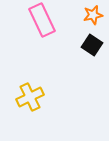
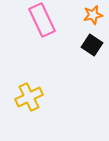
yellow cross: moved 1 px left
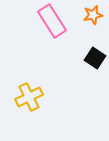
pink rectangle: moved 10 px right, 1 px down; rotated 8 degrees counterclockwise
black square: moved 3 px right, 13 px down
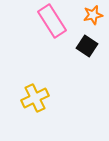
black square: moved 8 px left, 12 px up
yellow cross: moved 6 px right, 1 px down
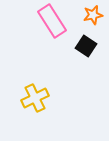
black square: moved 1 px left
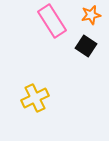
orange star: moved 2 px left
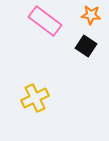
orange star: rotated 18 degrees clockwise
pink rectangle: moved 7 px left; rotated 20 degrees counterclockwise
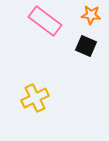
black square: rotated 10 degrees counterclockwise
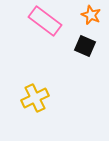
orange star: rotated 18 degrees clockwise
black square: moved 1 px left
